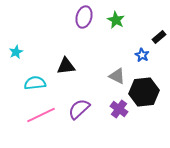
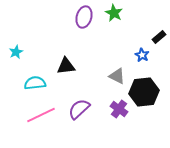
green star: moved 2 px left, 7 px up
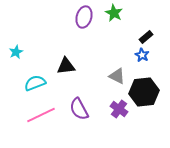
black rectangle: moved 13 px left
cyan semicircle: rotated 15 degrees counterclockwise
purple semicircle: rotated 75 degrees counterclockwise
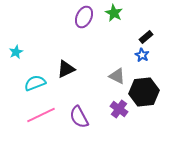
purple ellipse: rotated 10 degrees clockwise
black triangle: moved 3 px down; rotated 18 degrees counterclockwise
purple semicircle: moved 8 px down
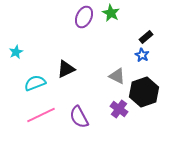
green star: moved 3 px left
black hexagon: rotated 12 degrees counterclockwise
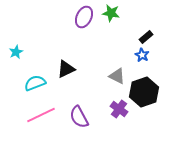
green star: rotated 18 degrees counterclockwise
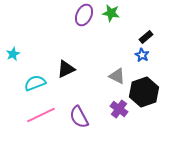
purple ellipse: moved 2 px up
cyan star: moved 3 px left, 2 px down
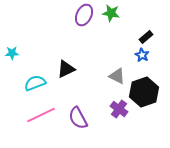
cyan star: moved 1 px left, 1 px up; rotated 24 degrees clockwise
purple semicircle: moved 1 px left, 1 px down
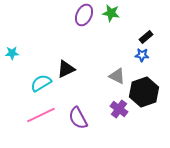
blue star: rotated 24 degrees counterclockwise
cyan semicircle: moved 6 px right; rotated 10 degrees counterclockwise
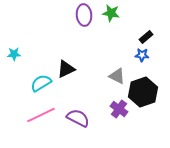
purple ellipse: rotated 30 degrees counterclockwise
cyan star: moved 2 px right, 1 px down
black hexagon: moved 1 px left
purple semicircle: rotated 145 degrees clockwise
